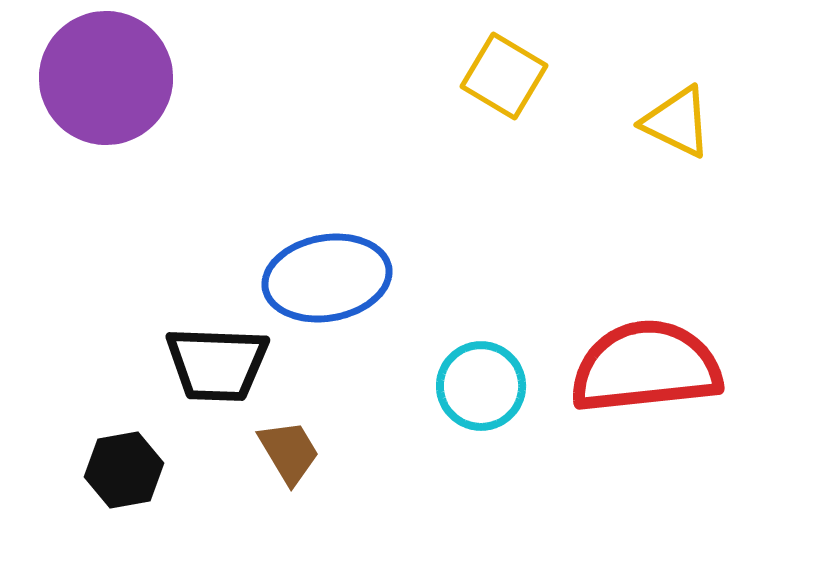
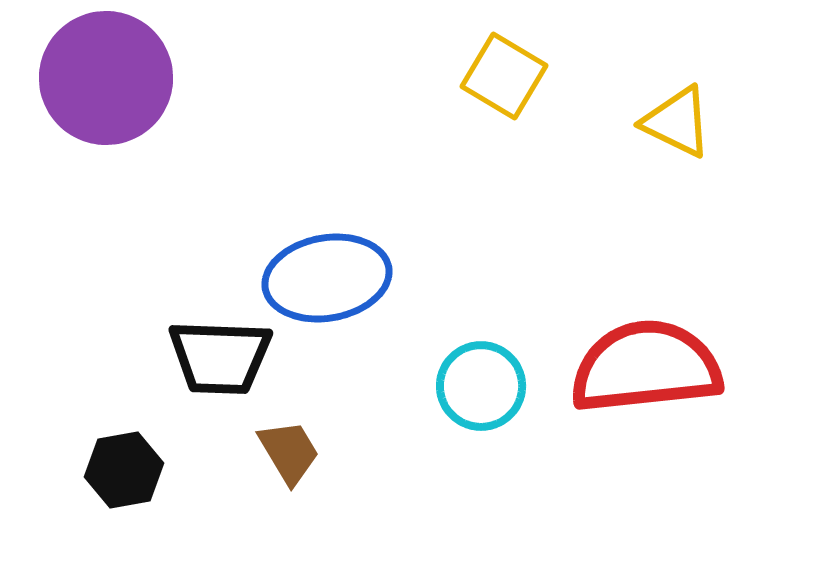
black trapezoid: moved 3 px right, 7 px up
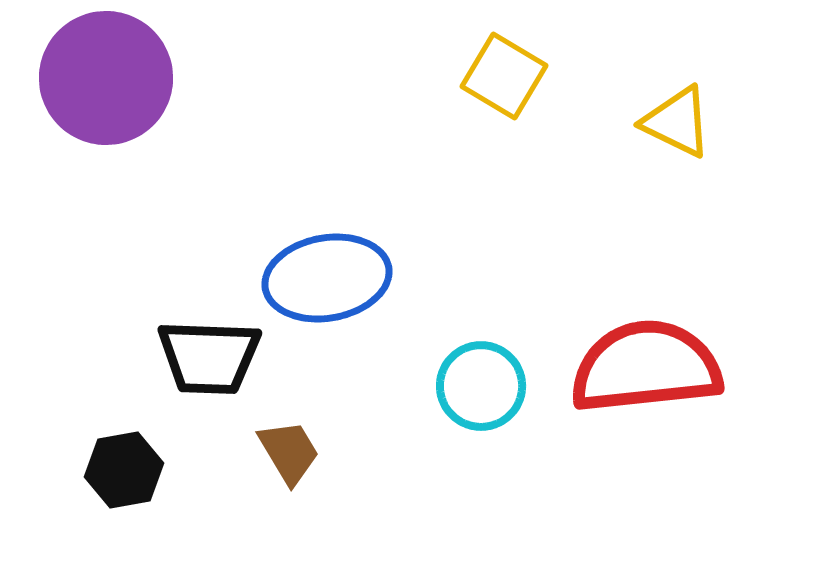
black trapezoid: moved 11 px left
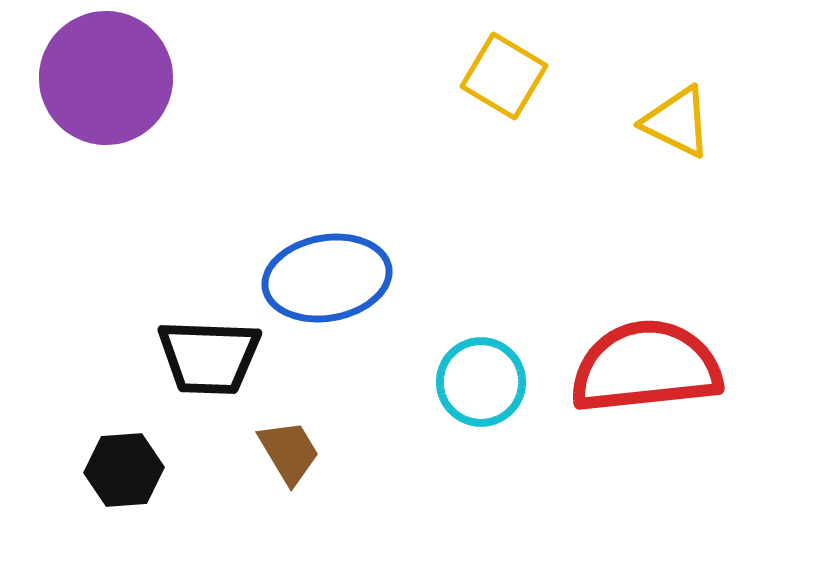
cyan circle: moved 4 px up
black hexagon: rotated 6 degrees clockwise
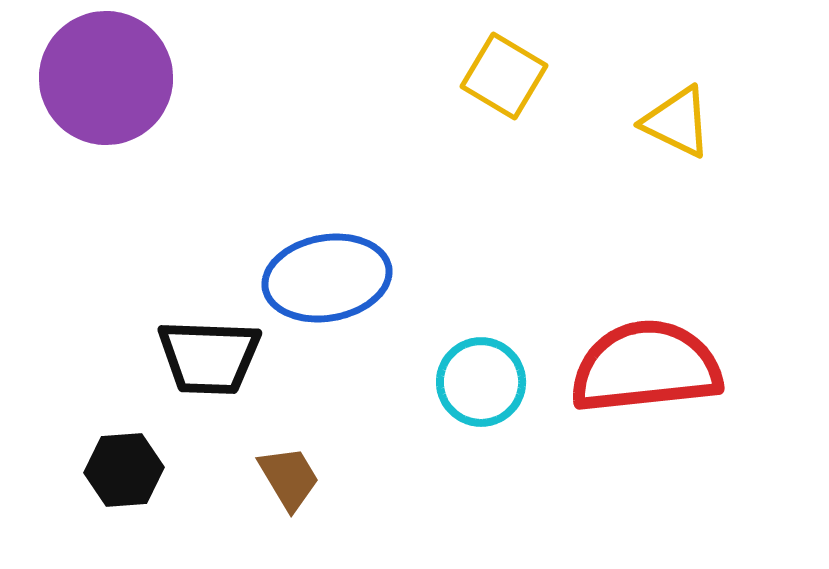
brown trapezoid: moved 26 px down
